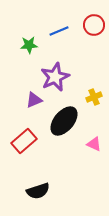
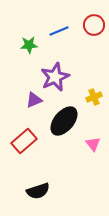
pink triangle: moved 1 px left; rotated 28 degrees clockwise
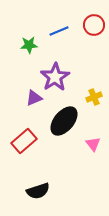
purple star: rotated 8 degrees counterclockwise
purple triangle: moved 2 px up
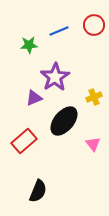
black semicircle: rotated 50 degrees counterclockwise
